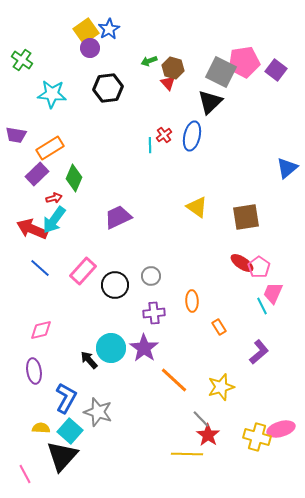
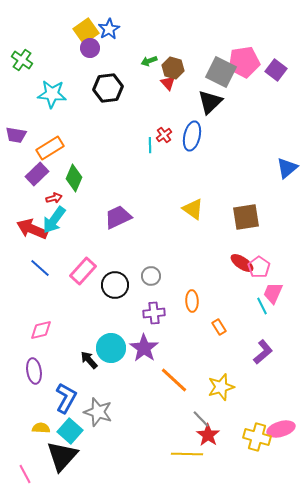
yellow triangle at (197, 207): moved 4 px left, 2 px down
purple L-shape at (259, 352): moved 4 px right
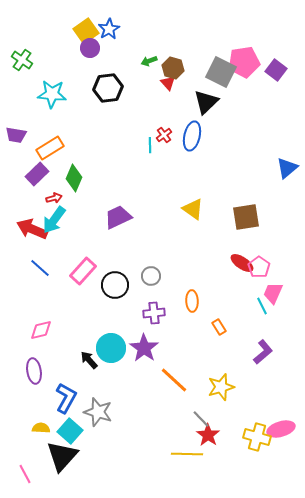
black triangle at (210, 102): moved 4 px left
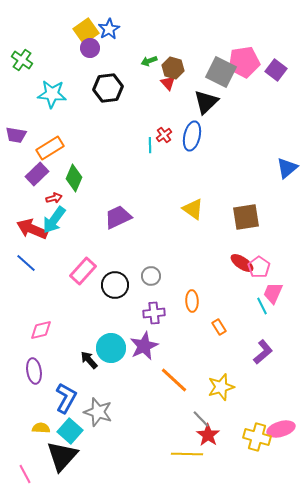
blue line at (40, 268): moved 14 px left, 5 px up
purple star at (144, 348): moved 2 px up; rotated 12 degrees clockwise
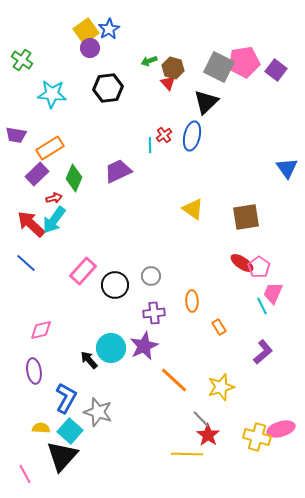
gray square at (221, 72): moved 2 px left, 5 px up
blue triangle at (287, 168): rotated 25 degrees counterclockwise
purple trapezoid at (118, 217): moved 46 px up
red arrow at (32, 229): moved 1 px left, 5 px up; rotated 20 degrees clockwise
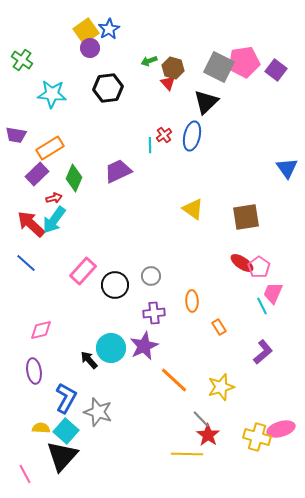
cyan square at (70, 431): moved 4 px left
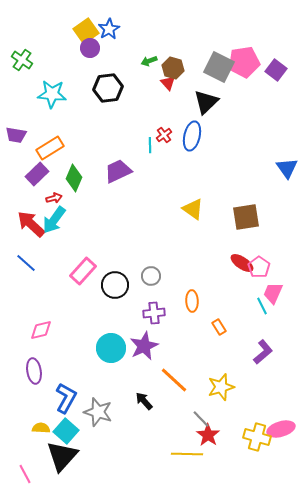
black arrow at (89, 360): moved 55 px right, 41 px down
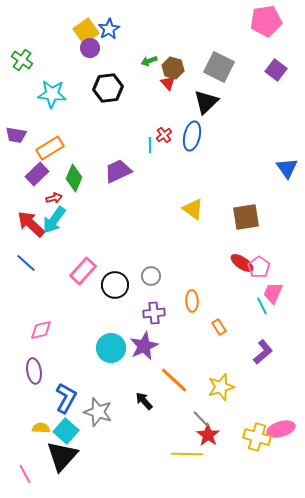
pink pentagon at (244, 62): moved 22 px right, 41 px up
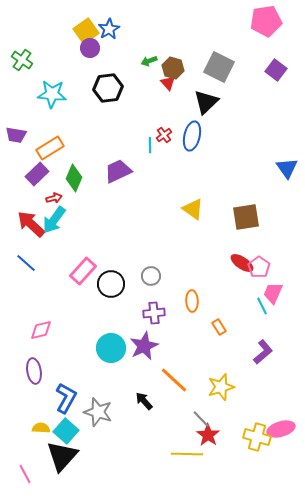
black circle at (115, 285): moved 4 px left, 1 px up
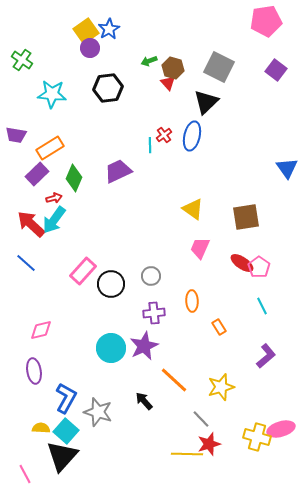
pink trapezoid at (273, 293): moved 73 px left, 45 px up
purple L-shape at (263, 352): moved 3 px right, 4 px down
red star at (208, 435): moved 1 px right, 9 px down; rotated 20 degrees clockwise
